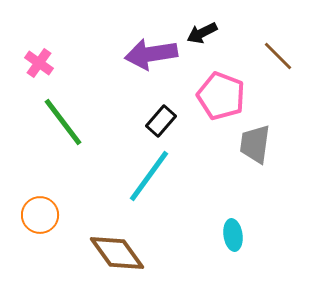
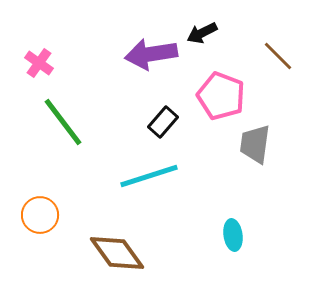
black rectangle: moved 2 px right, 1 px down
cyan line: rotated 36 degrees clockwise
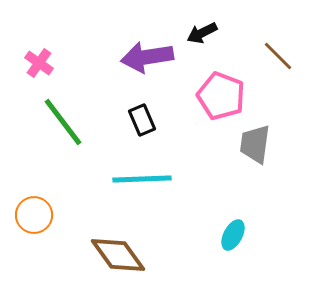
purple arrow: moved 4 px left, 3 px down
black rectangle: moved 21 px left, 2 px up; rotated 64 degrees counterclockwise
cyan line: moved 7 px left, 3 px down; rotated 16 degrees clockwise
orange circle: moved 6 px left
cyan ellipse: rotated 36 degrees clockwise
brown diamond: moved 1 px right, 2 px down
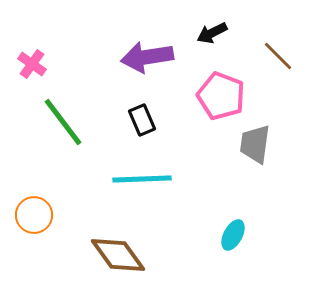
black arrow: moved 10 px right
pink cross: moved 7 px left, 1 px down
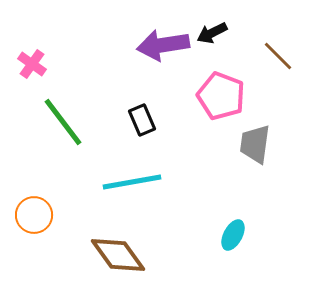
purple arrow: moved 16 px right, 12 px up
cyan line: moved 10 px left, 3 px down; rotated 8 degrees counterclockwise
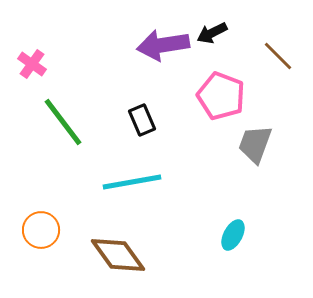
gray trapezoid: rotated 12 degrees clockwise
orange circle: moved 7 px right, 15 px down
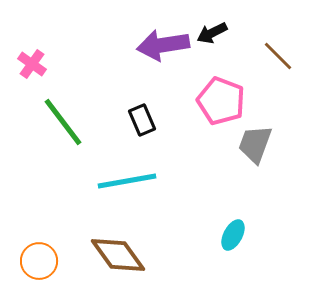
pink pentagon: moved 5 px down
cyan line: moved 5 px left, 1 px up
orange circle: moved 2 px left, 31 px down
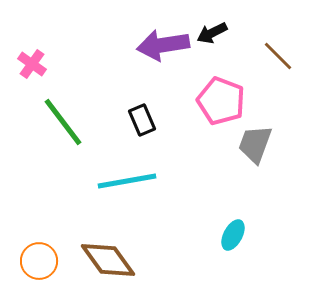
brown diamond: moved 10 px left, 5 px down
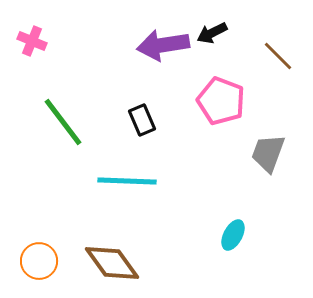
pink cross: moved 23 px up; rotated 12 degrees counterclockwise
gray trapezoid: moved 13 px right, 9 px down
cyan line: rotated 12 degrees clockwise
brown diamond: moved 4 px right, 3 px down
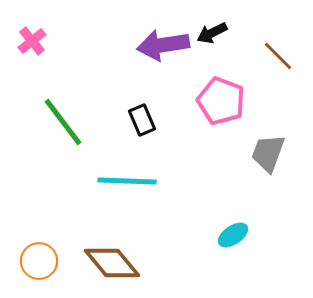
pink cross: rotated 28 degrees clockwise
cyan ellipse: rotated 28 degrees clockwise
brown diamond: rotated 4 degrees counterclockwise
